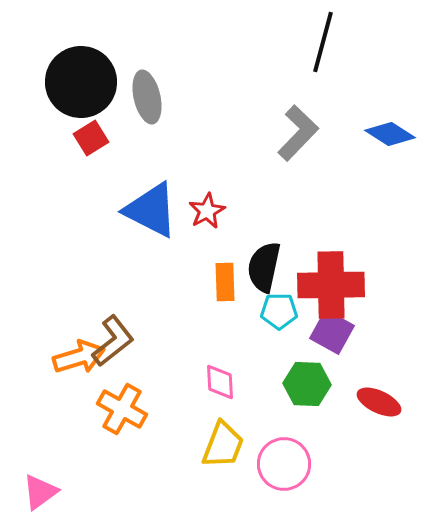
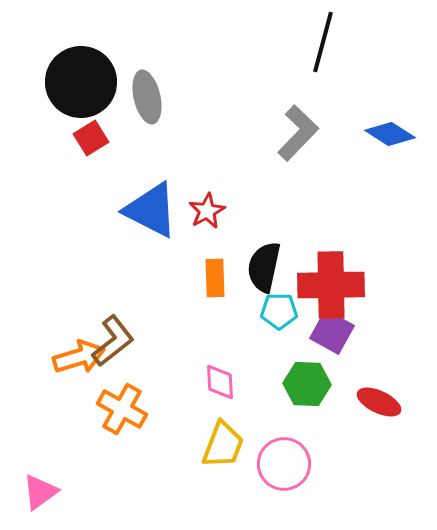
orange rectangle: moved 10 px left, 4 px up
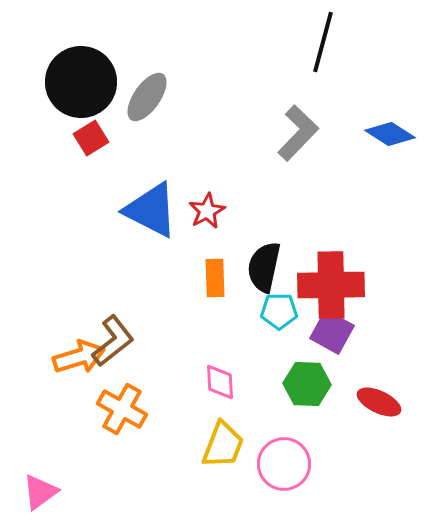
gray ellipse: rotated 48 degrees clockwise
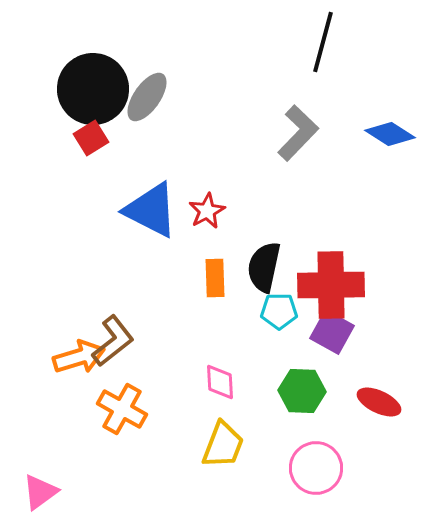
black circle: moved 12 px right, 7 px down
green hexagon: moved 5 px left, 7 px down
pink circle: moved 32 px right, 4 px down
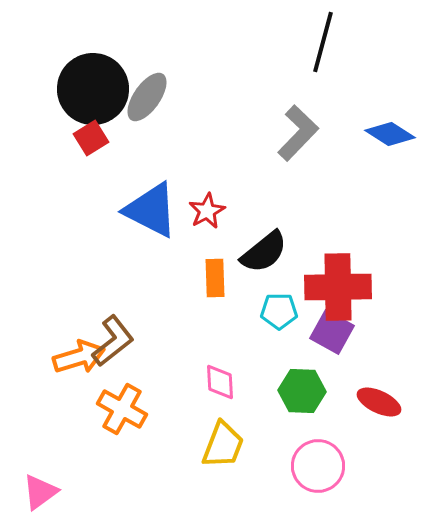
black semicircle: moved 15 px up; rotated 141 degrees counterclockwise
red cross: moved 7 px right, 2 px down
pink circle: moved 2 px right, 2 px up
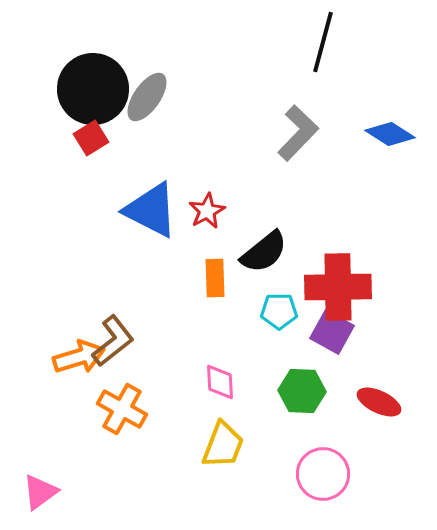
pink circle: moved 5 px right, 8 px down
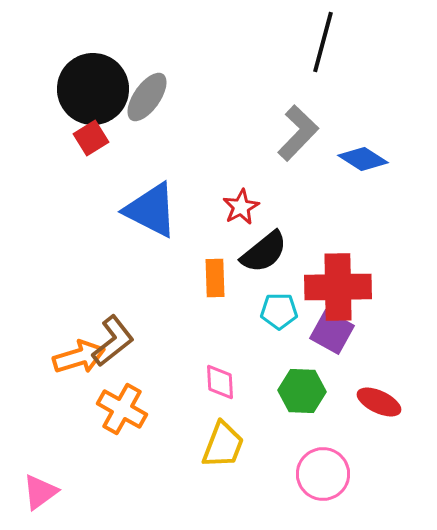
blue diamond: moved 27 px left, 25 px down
red star: moved 34 px right, 4 px up
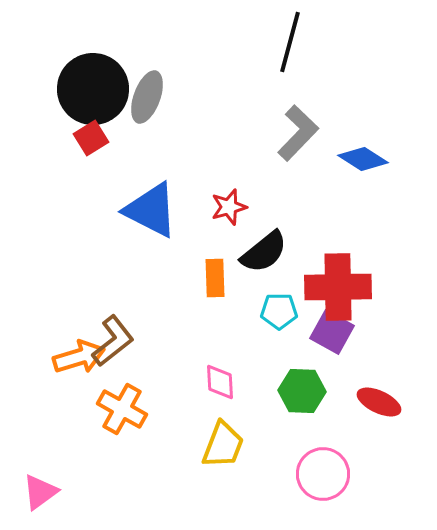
black line: moved 33 px left
gray ellipse: rotated 15 degrees counterclockwise
red star: moved 12 px left; rotated 12 degrees clockwise
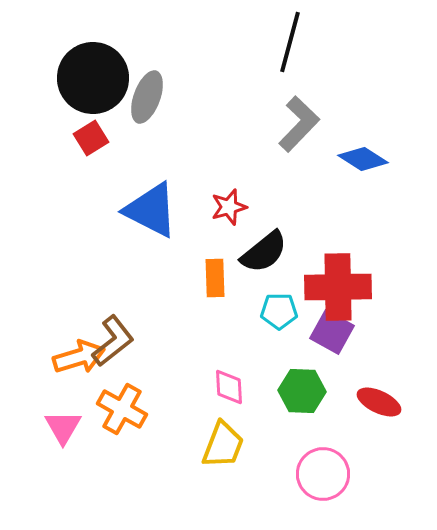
black circle: moved 11 px up
gray L-shape: moved 1 px right, 9 px up
pink diamond: moved 9 px right, 5 px down
pink triangle: moved 23 px right, 65 px up; rotated 24 degrees counterclockwise
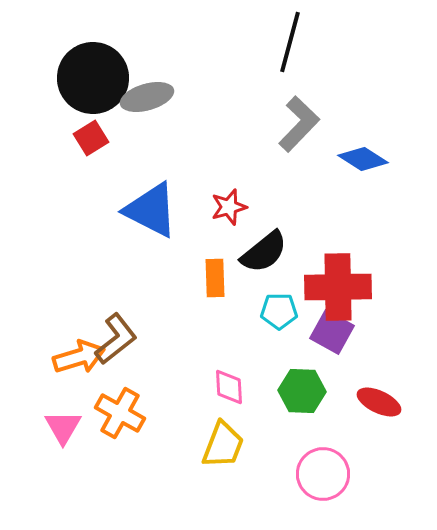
gray ellipse: rotated 54 degrees clockwise
brown L-shape: moved 3 px right, 2 px up
orange cross: moved 2 px left, 4 px down
